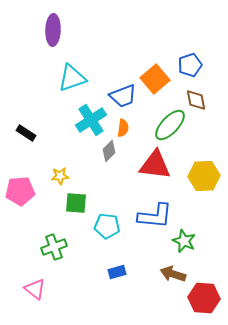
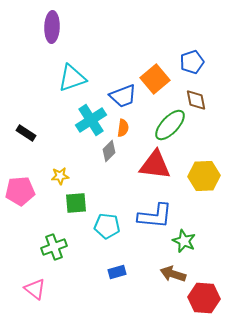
purple ellipse: moved 1 px left, 3 px up
blue pentagon: moved 2 px right, 3 px up
green square: rotated 10 degrees counterclockwise
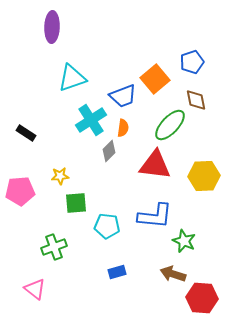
red hexagon: moved 2 px left
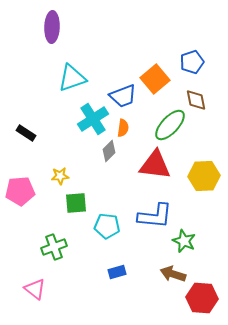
cyan cross: moved 2 px right, 1 px up
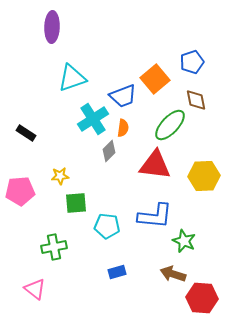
green cross: rotated 10 degrees clockwise
